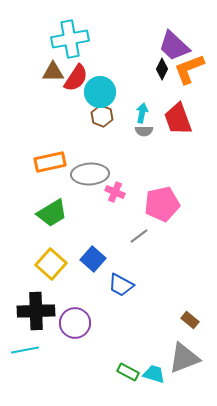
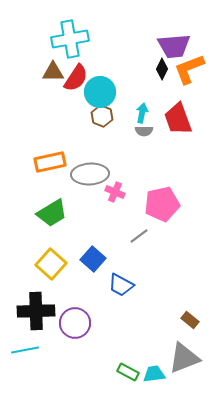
purple trapezoid: rotated 48 degrees counterclockwise
cyan trapezoid: rotated 25 degrees counterclockwise
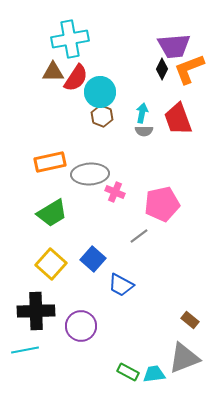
purple circle: moved 6 px right, 3 px down
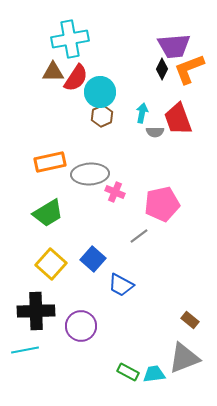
brown hexagon: rotated 15 degrees clockwise
gray semicircle: moved 11 px right, 1 px down
green trapezoid: moved 4 px left
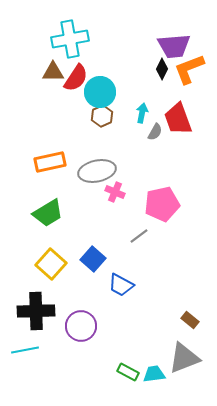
gray semicircle: rotated 60 degrees counterclockwise
gray ellipse: moved 7 px right, 3 px up; rotated 9 degrees counterclockwise
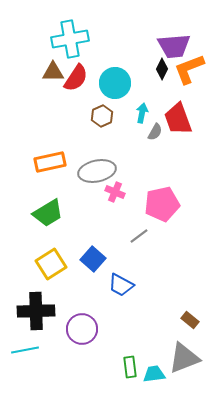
cyan circle: moved 15 px right, 9 px up
yellow square: rotated 16 degrees clockwise
purple circle: moved 1 px right, 3 px down
green rectangle: moved 2 px right, 5 px up; rotated 55 degrees clockwise
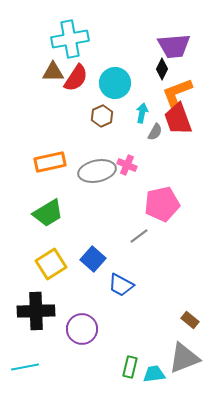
orange L-shape: moved 12 px left, 24 px down
pink cross: moved 12 px right, 27 px up
cyan line: moved 17 px down
green rectangle: rotated 20 degrees clockwise
